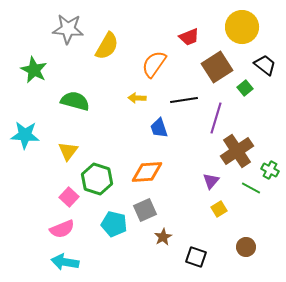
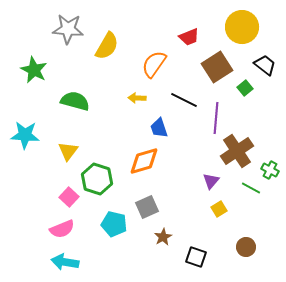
black line: rotated 36 degrees clockwise
purple line: rotated 12 degrees counterclockwise
orange diamond: moved 3 px left, 11 px up; rotated 12 degrees counterclockwise
gray square: moved 2 px right, 3 px up
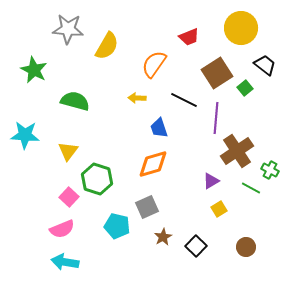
yellow circle: moved 1 px left, 1 px down
brown square: moved 6 px down
orange diamond: moved 9 px right, 3 px down
purple triangle: rotated 18 degrees clockwise
cyan pentagon: moved 3 px right, 2 px down
black square: moved 11 px up; rotated 25 degrees clockwise
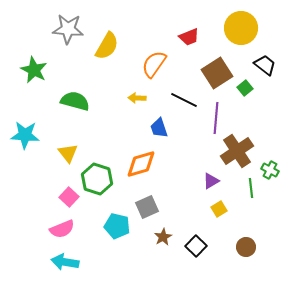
yellow triangle: moved 2 px down; rotated 15 degrees counterclockwise
orange diamond: moved 12 px left
green line: rotated 54 degrees clockwise
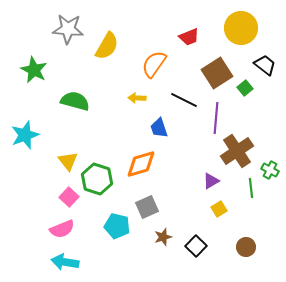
cyan star: rotated 24 degrees counterclockwise
yellow triangle: moved 8 px down
brown star: rotated 12 degrees clockwise
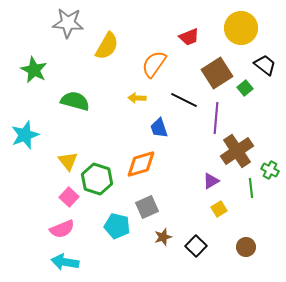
gray star: moved 6 px up
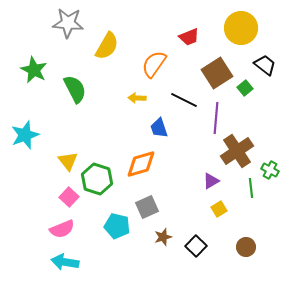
green semicircle: moved 12 px up; rotated 48 degrees clockwise
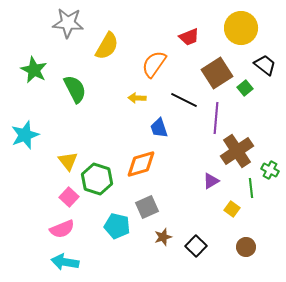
yellow square: moved 13 px right; rotated 21 degrees counterclockwise
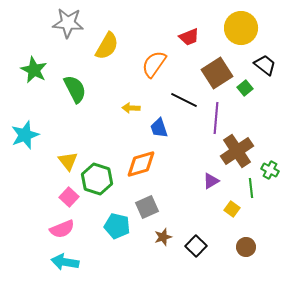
yellow arrow: moved 6 px left, 10 px down
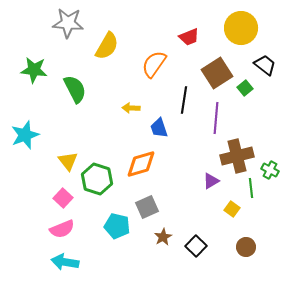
green star: rotated 20 degrees counterclockwise
black line: rotated 72 degrees clockwise
brown cross: moved 5 px down; rotated 20 degrees clockwise
pink square: moved 6 px left, 1 px down
brown star: rotated 12 degrees counterclockwise
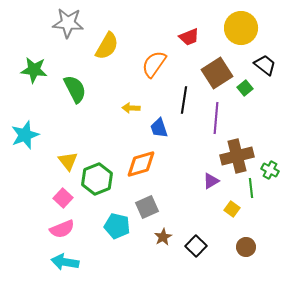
green hexagon: rotated 20 degrees clockwise
